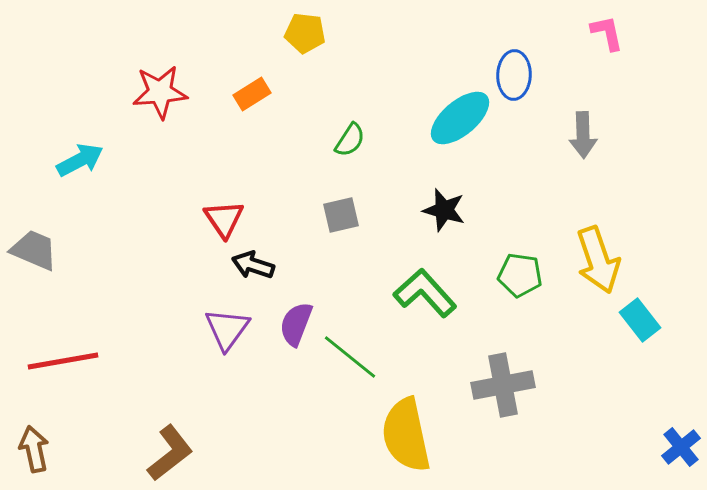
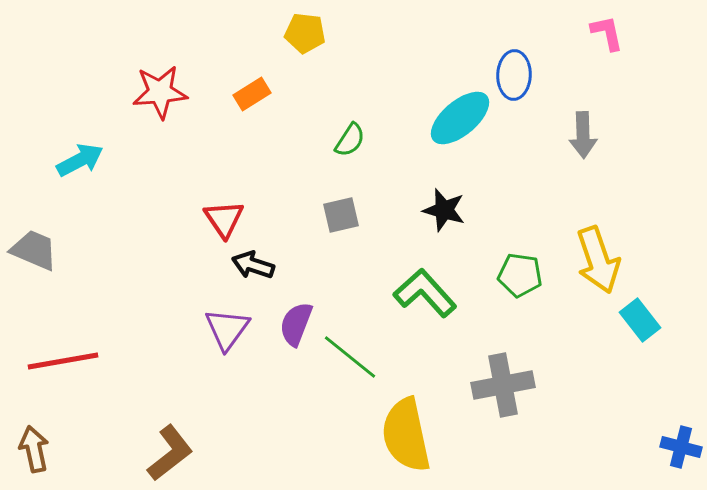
blue cross: rotated 36 degrees counterclockwise
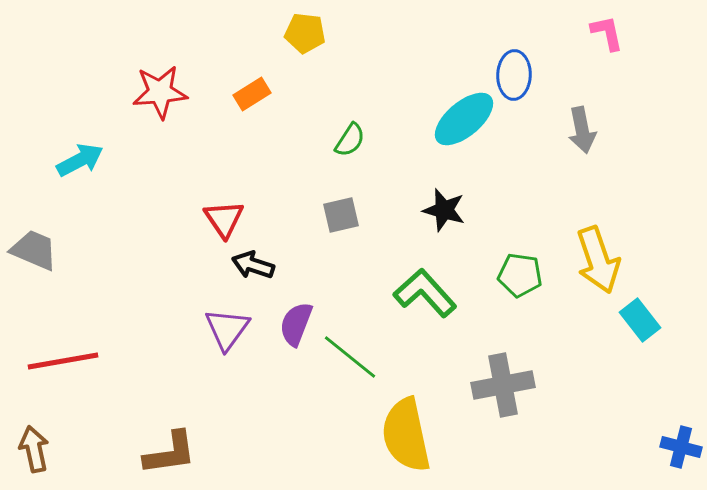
cyan ellipse: moved 4 px right, 1 px down
gray arrow: moved 1 px left, 5 px up; rotated 9 degrees counterclockwise
brown L-shape: rotated 30 degrees clockwise
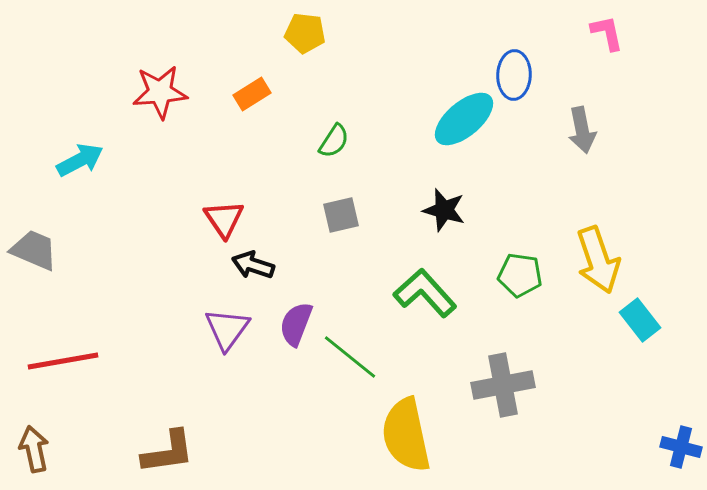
green semicircle: moved 16 px left, 1 px down
brown L-shape: moved 2 px left, 1 px up
